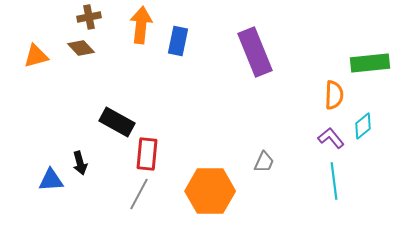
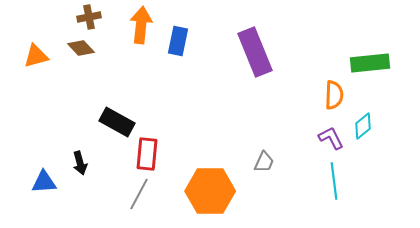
purple L-shape: rotated 12 degrees clockwise
blue triangle: moved 7 px left, 2 px down
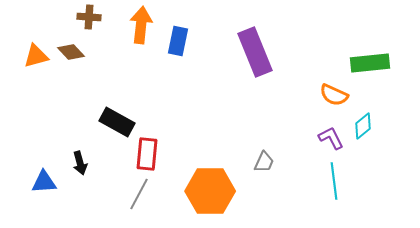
brown cross: rotated 15 degrees clockwise
brown diamond: moved 10 px left, 4 px down
orange semicircle: rotated 112 degrees clockwise
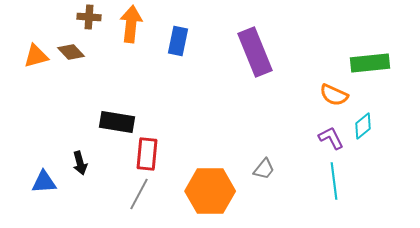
orange arrow: moved 10 px left, 1 px up
black rectangle: rotated 20 degrees counterclockwise
gray trapezoid: moved 7 px down; rotated 15 degrees clockwise
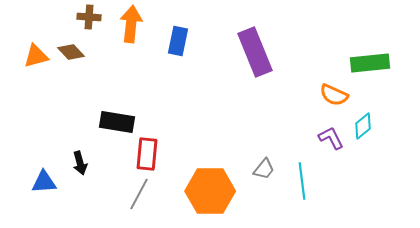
cyan line: moved 32 px left
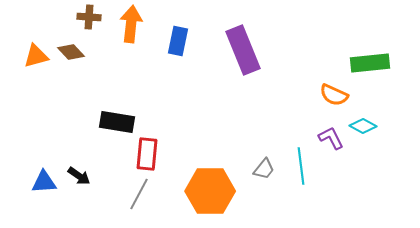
purple rectangle: moved 12 px left, 2 px up
cyan diamond: rotated 68 degrees clockwise
black arrow: moved 1 px left, 13 px down; rotated 40 degrees counterclockwise
cyan line: moved 1 px left, 15 px up
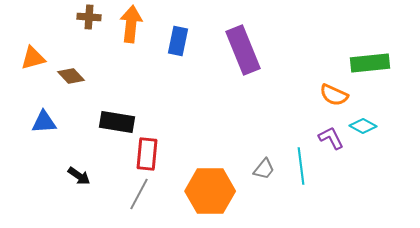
brown diamond: moved 24 px down
orange triangle: moved 3 px left, 2 px down
blue triangle: moved 60 px up
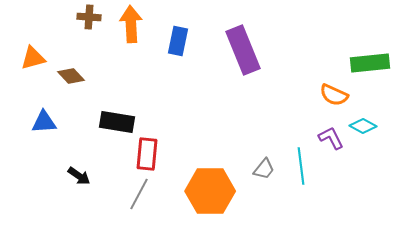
orange arrow: rotated 9 degrees counterclockwise
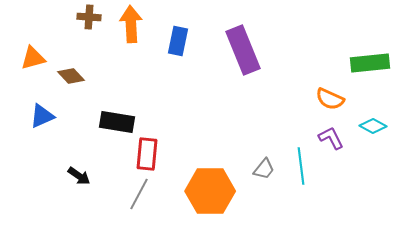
orange semicircle: moved 4 px left, 4 px down
blue triangle: moved 2 px left, 6 px up; rotated 20 degrees counterclockwise
cyan diamond: moved 10 px right
